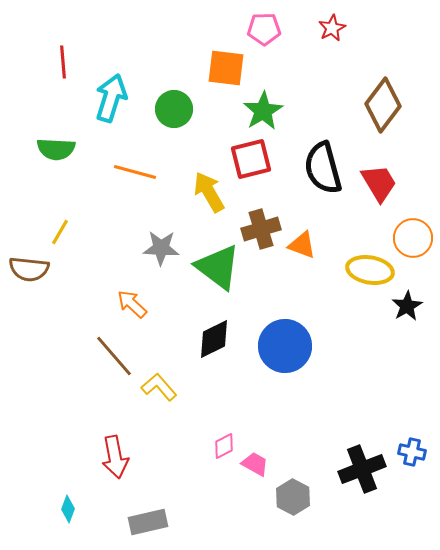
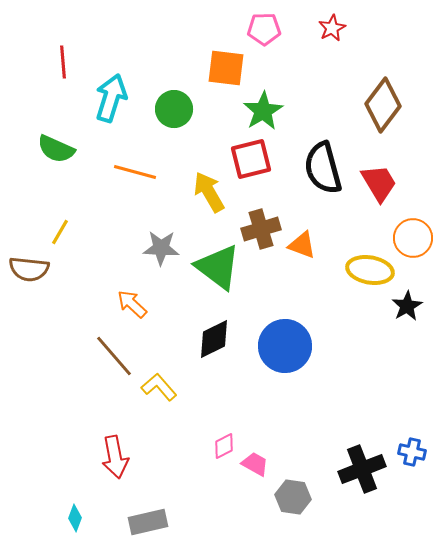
green semicircle: rotated 21 degrees clockwise
gray hexagon: rotated 20 degrees counterclockwise
cyan diamond: moved 7 px right, 9 px down
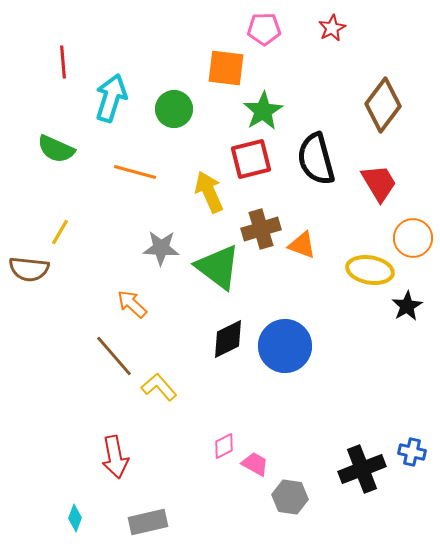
black semicircle: moved 7 px left, 9 px up
yellow arrow: rotated 6 degrees clockwise
black diamond: moved 14 px right
gray hexagon: moved 3 px left
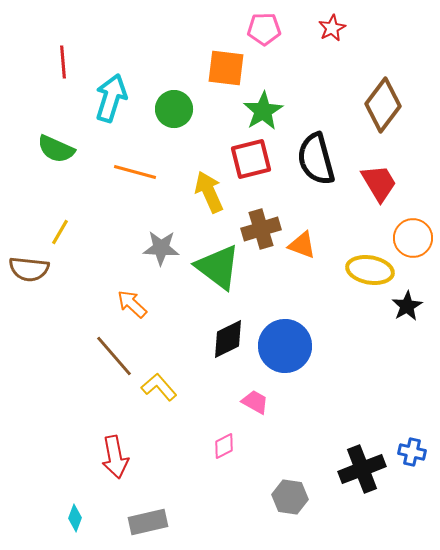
pink trapezoid: moved 62 px up
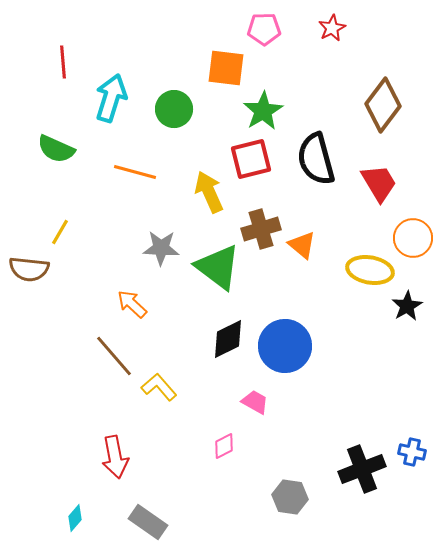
orange triangle: rotated 20 degrees clockwise
cyan diamond: rotated 20 degrees clockwise
gray rectangle: rotated 48 degrees clockwise
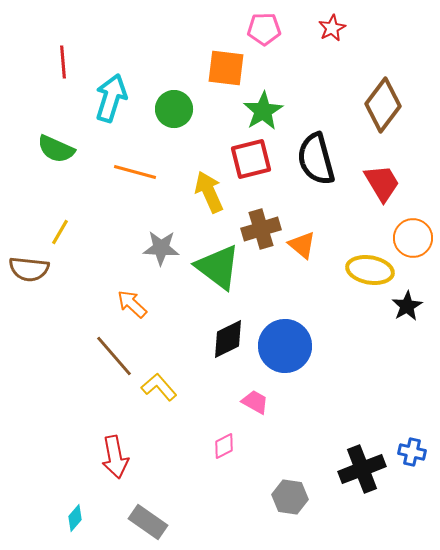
red trapezoid: moved 3 px right
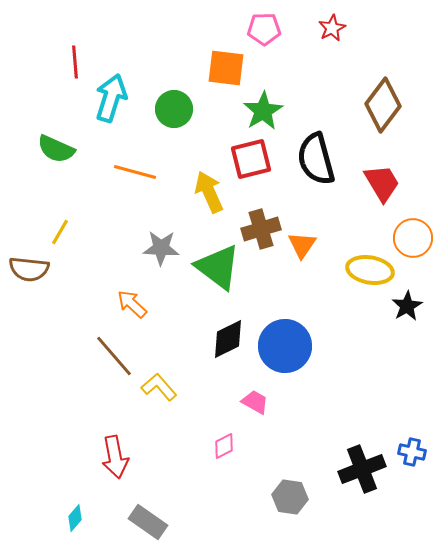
red line: moved 12 px right
orange triangle: rotated 24 degrees clockwise
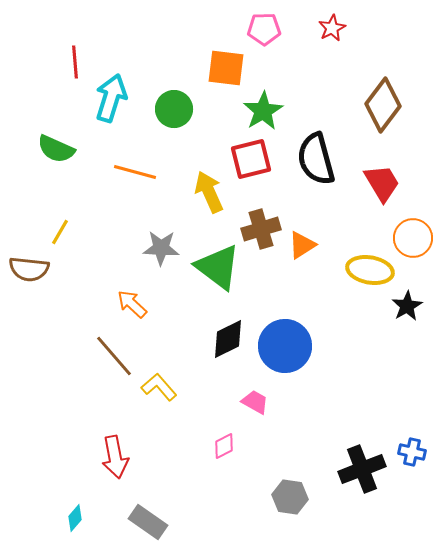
orange triangle: rotated 24 degrees clockwise
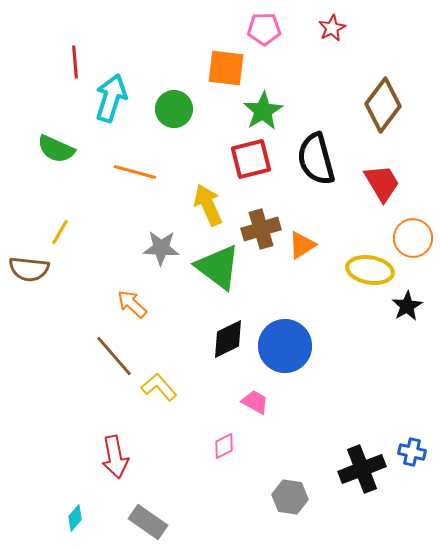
yellow arrow: moved 1 px left, 13 px down
